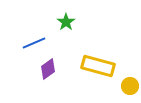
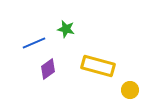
green star: moved 7 px down; rotated 24 degrees counterclockwise
yellow circle: moved 4 px down
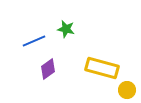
blue line: moved 2 px up
yellow rectangle: moved 4 px right, 2 px down
yellow circle: moved 3 px left
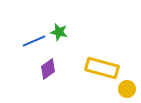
green star: moved 7 px left, 3 px down
yellow circle: moved 1 px up
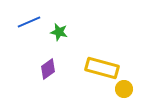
blue line: moved 5 px left, 19 px up
yellow circle: moved 3 px left
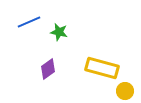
yellow circle: moved 1 px right, 2 px down
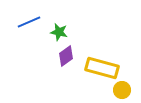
purple diamond: moved 18 px right, 13 px up
yellow circle: moved 3 px left, 1 px up
